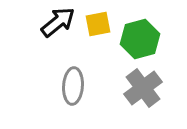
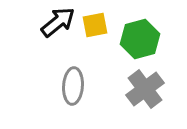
yellow square: moved 3 px left, 1 px down
gray cross: moved 2 px right, 1 px down
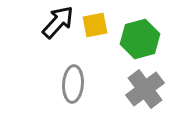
black arrow: rotated 9 degrees counterclockwise
gray ellipse: moved 2 px up
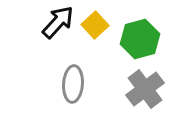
yellow square: rotated 32 degrees counterclockwise
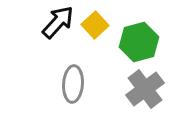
green hexagon: moved 1 px left, 3 px down
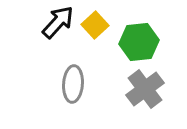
green hexagon: rotated 9 degrees clockwise
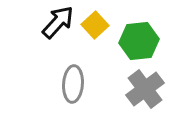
green hexagon: moved 1 px up
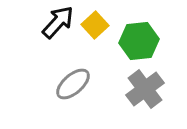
gray ellipse: rotated 45 degrees clockwise
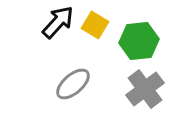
yellow square: rotated 16 degrees counterclockwise
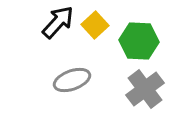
yellow square: rotated 16 degrees clockwise
green hexagon: rotated 9 degrees clockwise
gray ellipse: moved 1 px left, 4 px up; rotated 21 degrees clockwise
